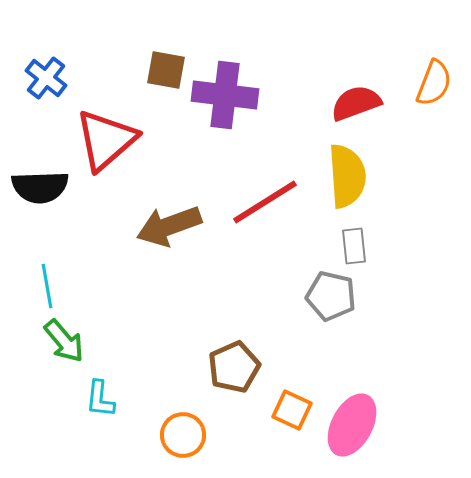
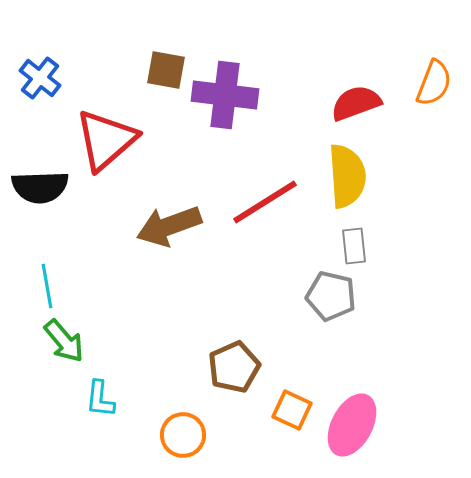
blue cross: moved 6 px left
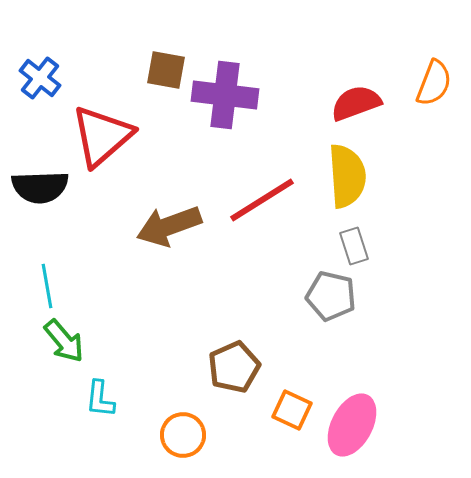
red triangle: moved 4 px left, 4 px up
red line: moved 3 px left, 2 px up
gray rectangle: rotated 12 degrees counterclockwise
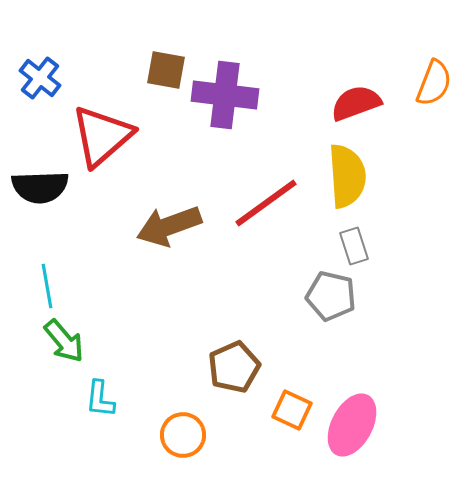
red line: moved 4 px right, 3 px down; rotated 4 degrees counterclockwise
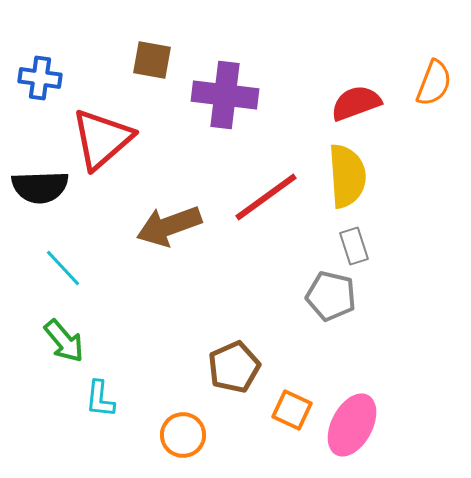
brown square: moved 14 px left, 10 px up
blue cross: rotated 30 degrees counterclockwise
red triangle: moved 3 px down
red line: moved 6 px up
cyan line: moved 16 px right, 18 px up; rotated 33 degrees counterclockwise
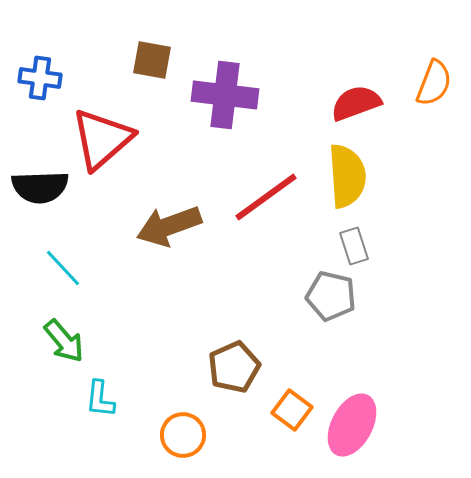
orange square: rotated 12 degrees clockwise
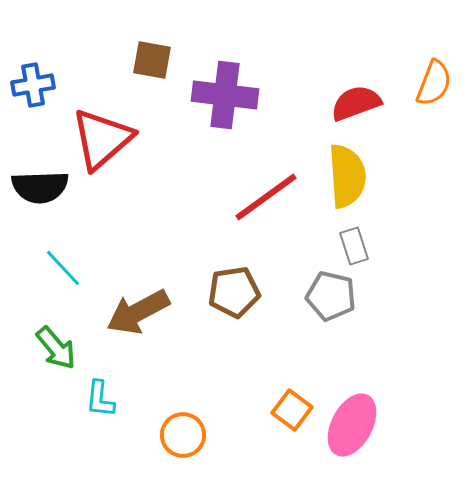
blue cross: moved 7 px left, 7 px down; rotated 18 degrees counterclockwise
brown arrow: moved 31 px left, 86 px down; rotated 8 degrees counterclockwise
green arrow: moved 8 px left, 7 px down
brown pentagon: moved 75 px up; rotated 15 degrees clockwise
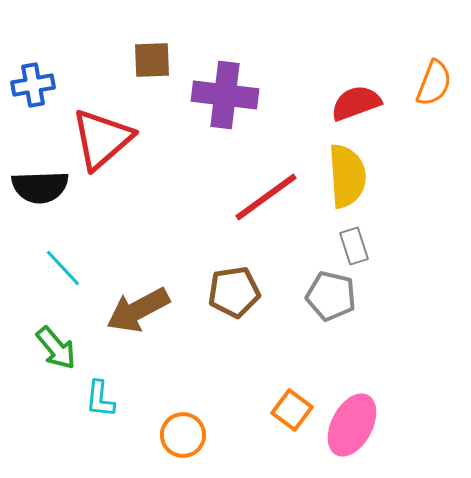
brown square: rotated 12 degrees counterclockwise
brown arrow: moved 2 px up
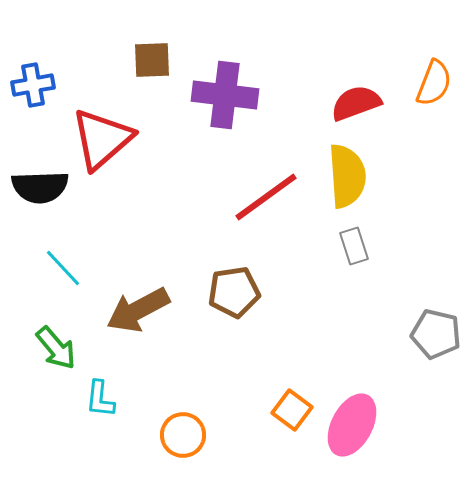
gray pentagon: moved 105 px right, 38 px down
